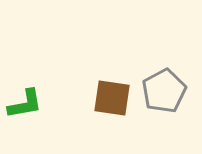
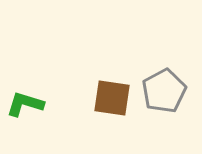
green L-shape: rotated 153 degrees counterclockwise
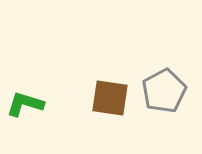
brown square: moved 2 px left
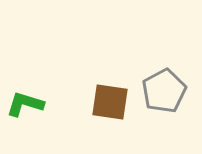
brown square: moved 4 px down
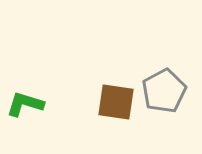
brown square: moved 6 px right
